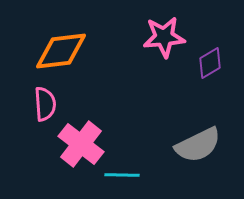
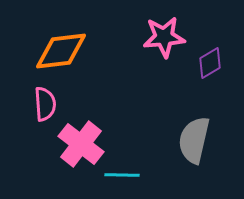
gray semicircle: moved 4 px left, 5 px up; rotated 129 degrees clockwise
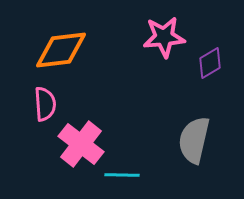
orange diamond: moved 1 px up
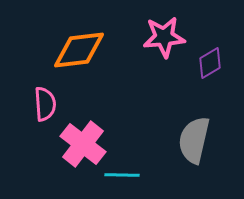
orange diamond: moved 18 px right
pink cross: moved 2 px right
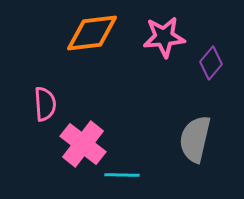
orange diamond: moved 13 px right, 17 px up
purple diamond: moved 1 px right; rotated 20 degrees counterclockwise
gray semicircle: moved 1 px right, 1 px up
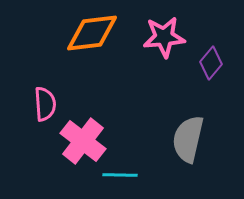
gray semicircle: moved 7 px left
pink cross: moved 3 px up
cyan line: moved 2 px left
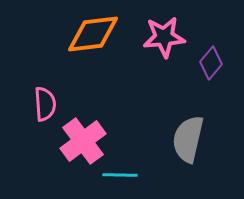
orange diamond: moved 1 px right, 1 px down
pink cross: rotated 15 degrees clockwise
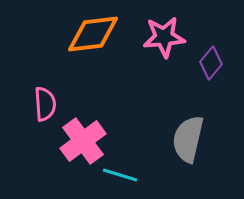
cyan line: rotated 16 degrees clockwise
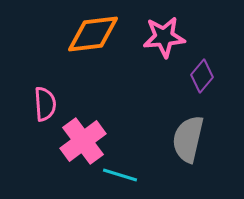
purple diamond: moved 9 px left, 13 px down
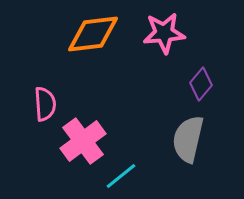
pink star: moved 4 px up
purple diamond: moved 1 px left, 8 px down
cyan line: moved 1 px right, 1 px down; rotated 56 degrees counterclockwise
